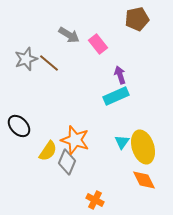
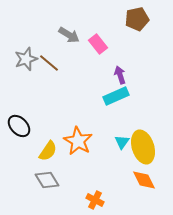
orange star: moved 3 px right, 1 px down; rotated 12 degrees clockwise
gray diamond: moved 20 px left, 18 px down; rotated 55 degrees counterclockwise
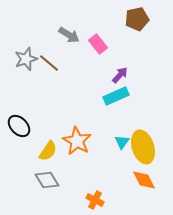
purple arrow: rotated 60 degrees clockwise
orange star: moved 1 px left
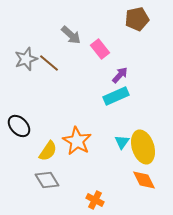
gray arrow: moved 2 px right; rotated 10 degrees clockwise
pink rectangle: moved 2 px right, 5 px down
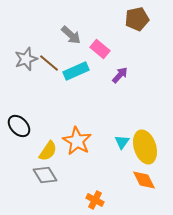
pink rectangle: rotated 12 degrees counterclockwise
cyan rectangle: moved 40 px left, 25 px up
yellow ellipse: moved 2 px right
gray diamond: moved 2 px left, 5 px up
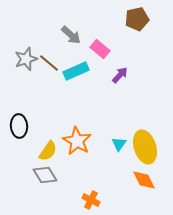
black ellipse: rotated 40 degrees clockwise
cyan triangle: moved 3 px left, 2 px down
orange cross: moved 4 px left
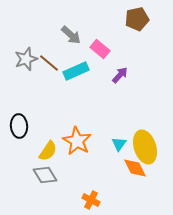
orange diamond: moved 9 px left, 12 px up
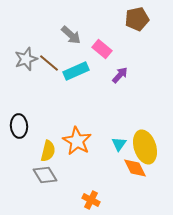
pink rectangle: moved 2 px right
yellow semicircle: rotated 20 degrees counterclockwise
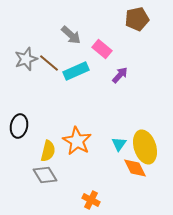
black ellipse: rotated 15 degrees clockwise
